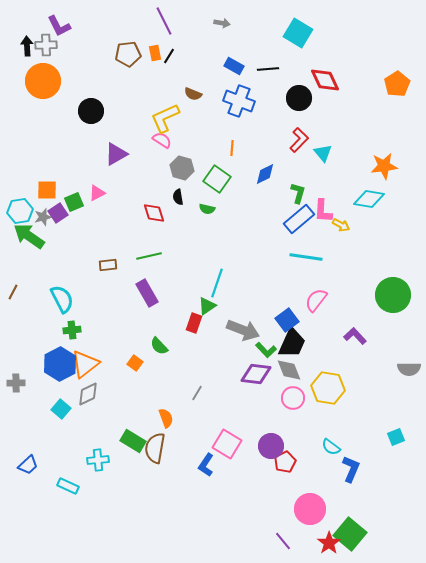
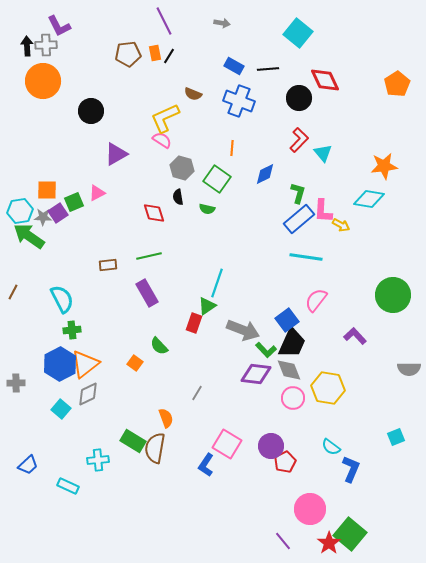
cyan square at (298, 33): rotated 8 degrees clockwise
gray star at (43, 217): rotated 18 degrees clockwise
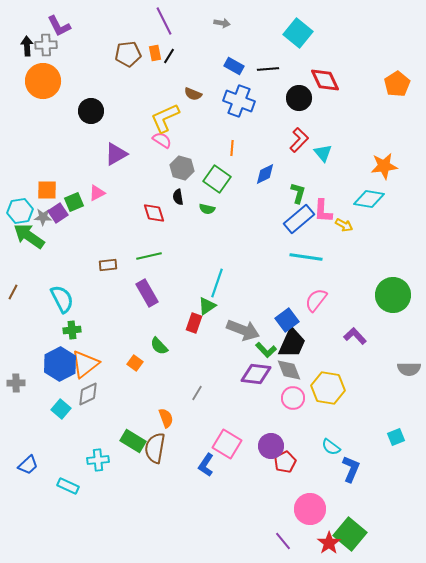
yellow arrow at (341, 225): moved 3 px right
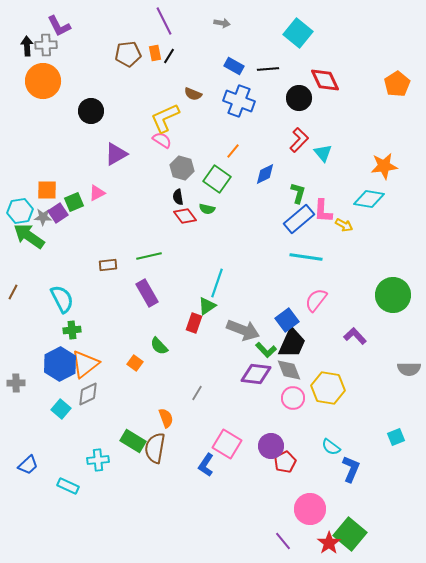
orange line at (232, 148): moved 1 px right, 3 px down; rotated 35 degrees clockwise
red diamond at (154, 213): moved 31 px right, 3 px down; rotated 20 degrees counterclockwise
